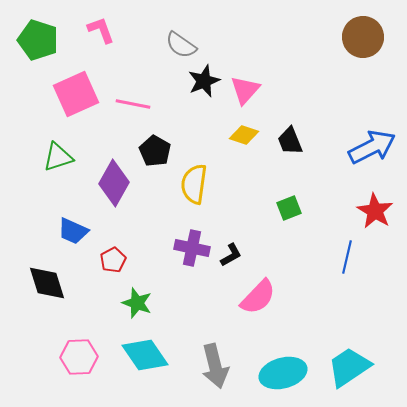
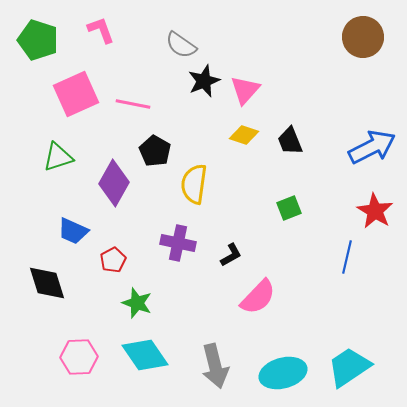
purple cross: moved 14 px left, 5 px up
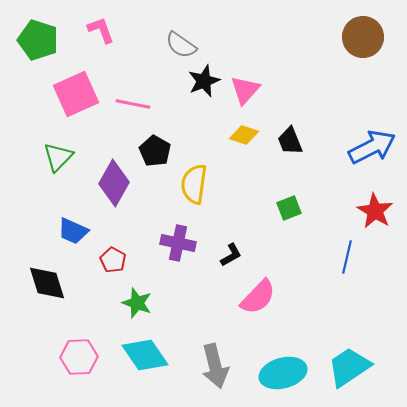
green triangle: rotated 28 degrees counterclockwise
red pentagon: rotated 15 degrees counterclockwise
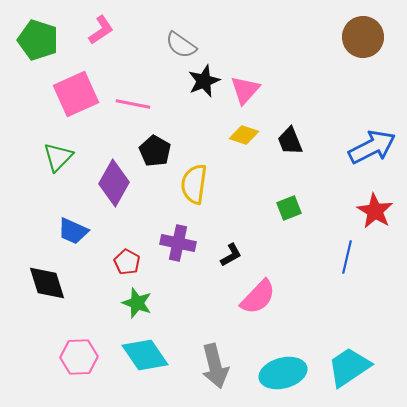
pink L-shape: rotated 76 degrees clockwise
red pentagon: moved 14 px right, 2 px down
